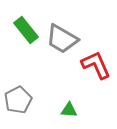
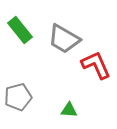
green rectangle: moved 6 px left
gray trapezoid: moved 2 px right
gray pentagon: moved 3 px up; rotated 12 degrees clockwise
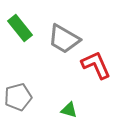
green rectangle: moved 2 px up
green triangle: rotated 12 degrees clockwise
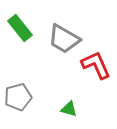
green triangle: moved 1 px up
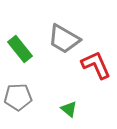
green rectangle: moved 21 px down
gray pentagon: rotated 12 degrees clockwise
green triangle: rotated 24 degrees clockwise
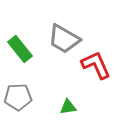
green triangle: moved 1 px left, 2 px up; rotated 48 degrees counterclockwise
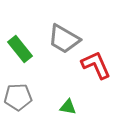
green triangle: rotated 18 degrees clockwise
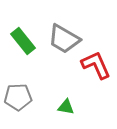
green rectangle: moved 3 px right, 8 px up
green triangle: moved 2 px left
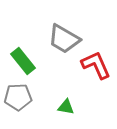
green rectangle: moved 20 px down
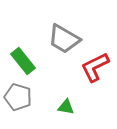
red L-shape: moved 1 px left, 2 px down; rotated 92 degrees counterclockwise
gray pentagon: rotated 20 degrees clockwise
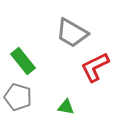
gray trapezoid: moved 8 px right, 6 px up
